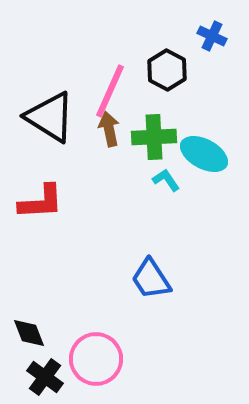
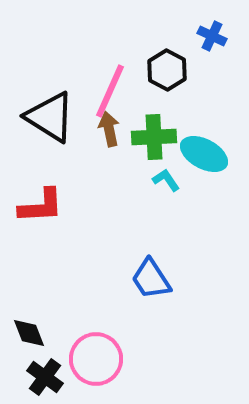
red L-shape: moved 4 px down
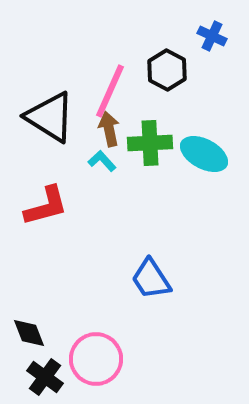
green cross: moved 4 px left, 6 px down
cyan L-shape: moved 64 px left, 19 px up; rotated 8 degrees counterclockwise
red L-shape: moved 5 px right; rotated 12 degrees counterclockwise
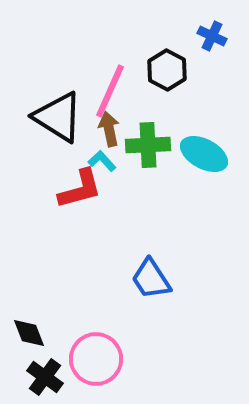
black triangle: moved 8 px right
green cross: moved 2 px left, 2 px down
red L-shape: moved 34 px right, 17 px up
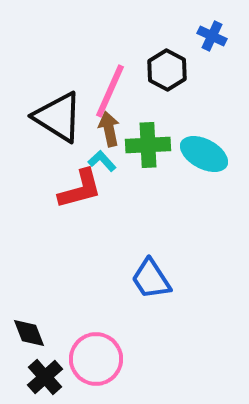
black cross: rotated 12 degrees clockwise
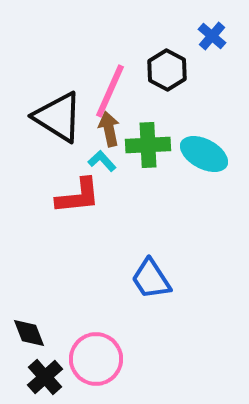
blue cross: rotated 16 degrees clockwise
red L-shape: moved 2 px left, 7 px down; rotated 9 degrees clockwise
